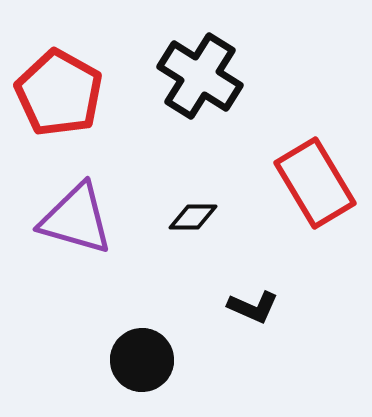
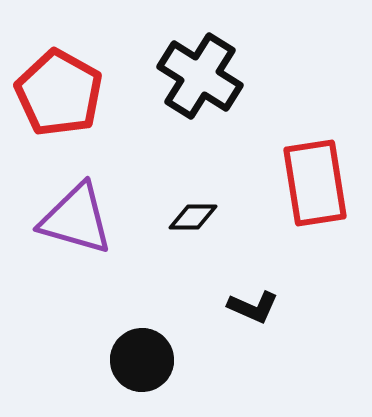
red rectangle: rotated 22 degrees clockwise
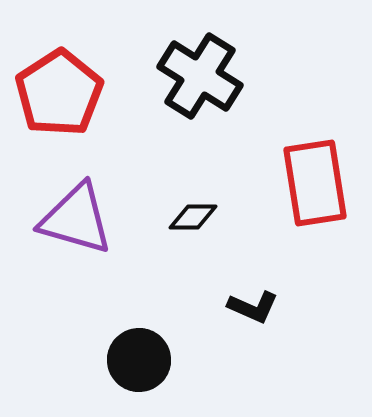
red pentagon: rotated 10 degrees clockwise
black circle: moved 3 px left
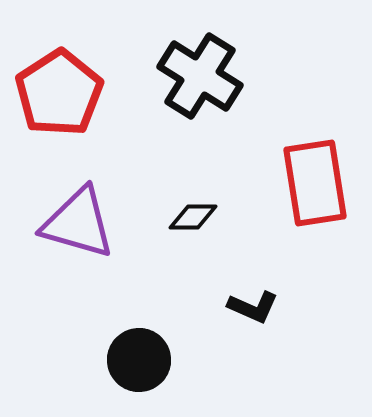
purple triangle: moved 2 px right, 4 px down
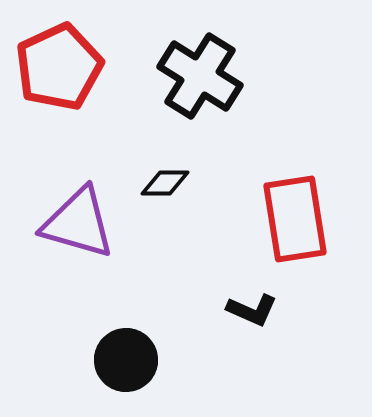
red pentagon: moved 26 px up; rotated 8 degrees clockwise
red rectangle: moved 20 px left, 36 px down
black diamond: moved 28 px left, 34 px up
black L-shape: moved 1 px left, 3 px down
black circle: moved 13 px left
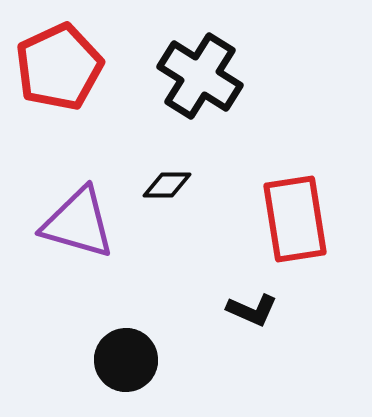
black diamond: moved 2 px right, 2 px down
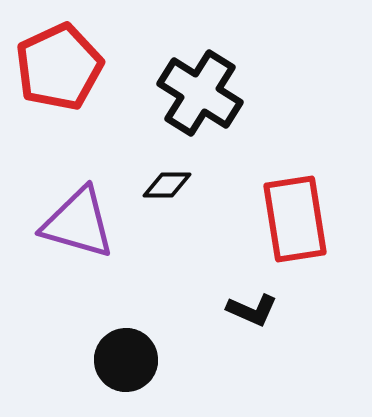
black cross: moved 17 px down
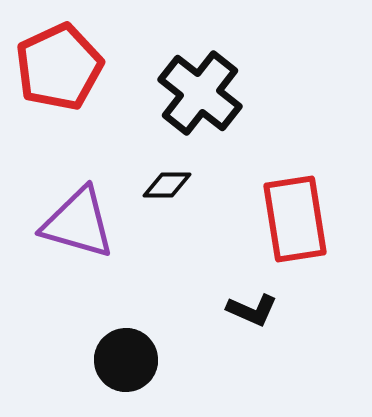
black cross: rotated 6 degrees clockwise
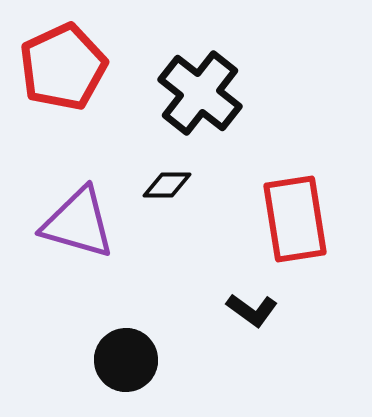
red pentagon: moved 4 px right
black L-shape: rotated 12 degrees clockwise
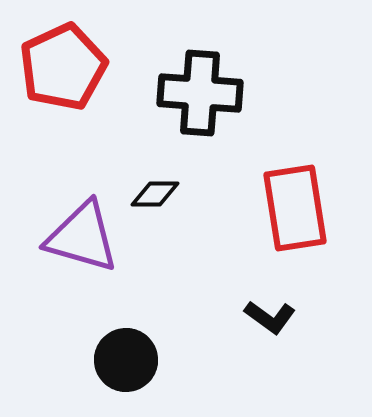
black cross: rotated 34 degrees counterclockwise
black diamond: moved 12 px left, 9 px down
red rectangle: moved 11 px up
purple triangle: moved 4 px right, 14 px down
black L-shape: moved 18 px right, 7 px down
